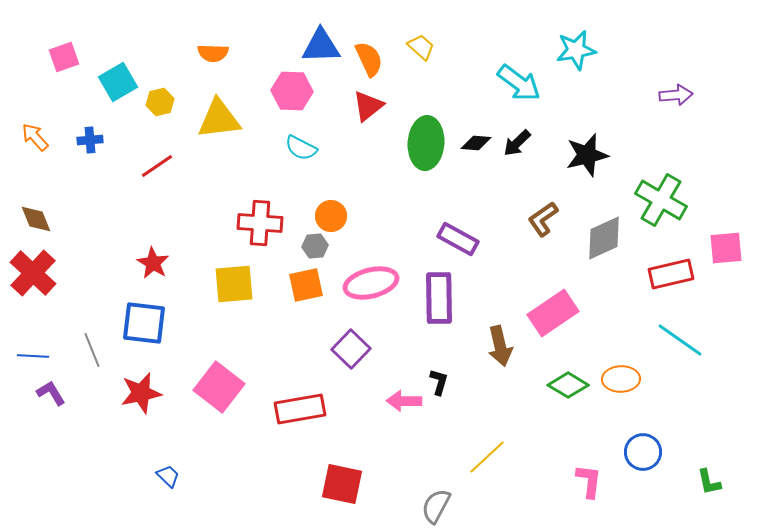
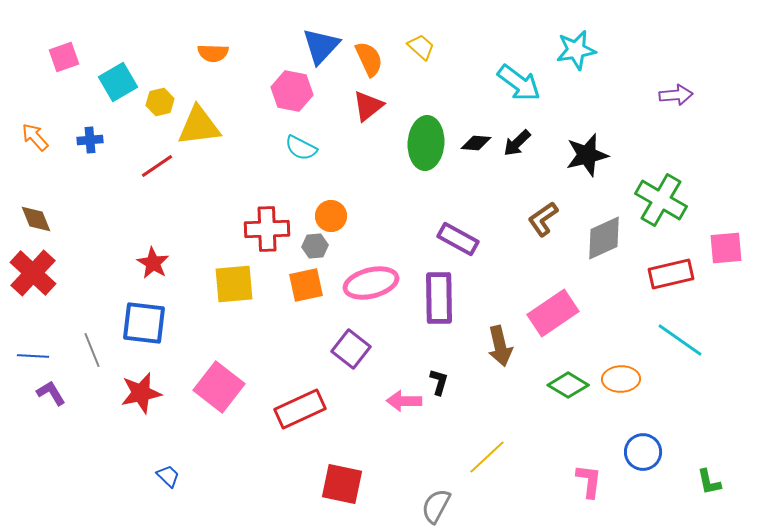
blue triangle at (321, 46): rotated 45 degrees counterclockwise
pink hexagon at (292, 91): rotated 9 degrees clockwise
yellow triangle at (219, 119): moved 20 px left, 7 px down
red cross at (260, 223): moved 7 px right, 6 px down; rotated 6 degrees counterclockwise
purple square at (351, 349): rotated 6 degrees counterclockwise
red rectangle at (300, 409): rotated 15 degrees counterclockwise
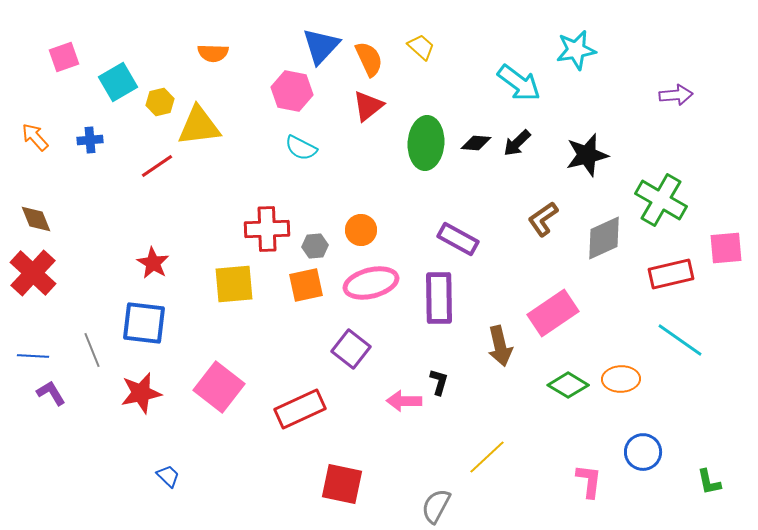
orange circle at (331, 216): moved 30 px right, 14 px down
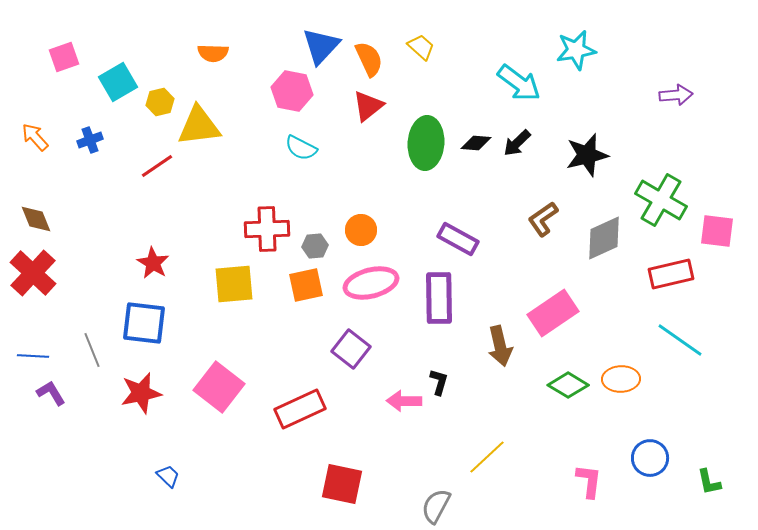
blue cross at (90, 140): rotated 15 degrees counterclockwise
pink square at (726, 248): moved 9 px left, 17 px up; rotated 12 degrees clockwise
blue circle at (643, 452): moved 7 px right, 6 px down
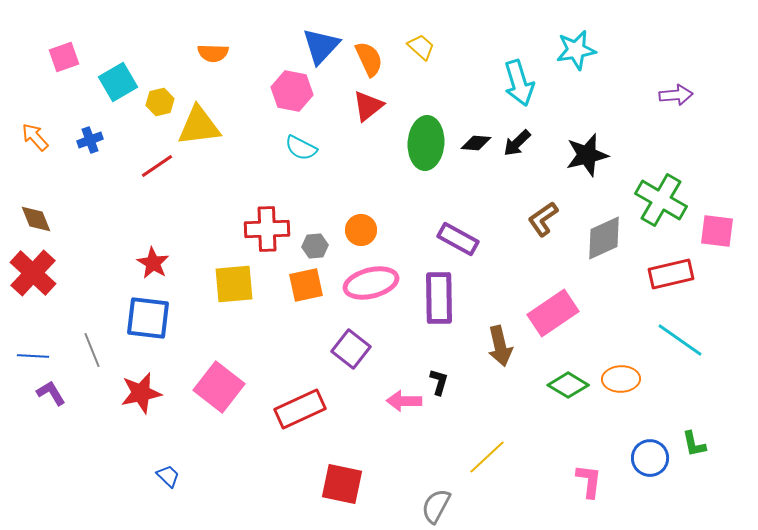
cyan arrow at (519, 83): rotated 36 degrees clockwise
blue square at (144, 323): moved 4 px right, 5 px up
green L-shape at (709, 482): moved 15 px left, 38 px up
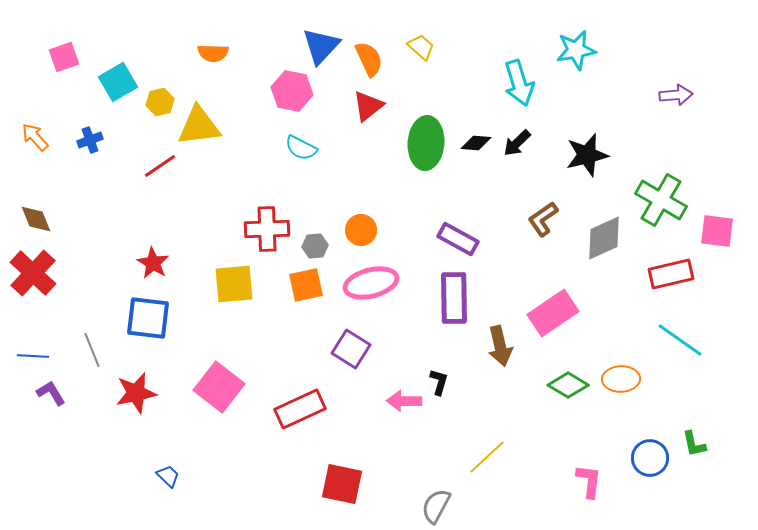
red line at (157, 166): moved 3 px right
purple rectangle at (439, 298): moved 15 px right
purple square at (351, 349): rotated 6 degrees counterclockwise
red star at (141, 393): moved 5 px left
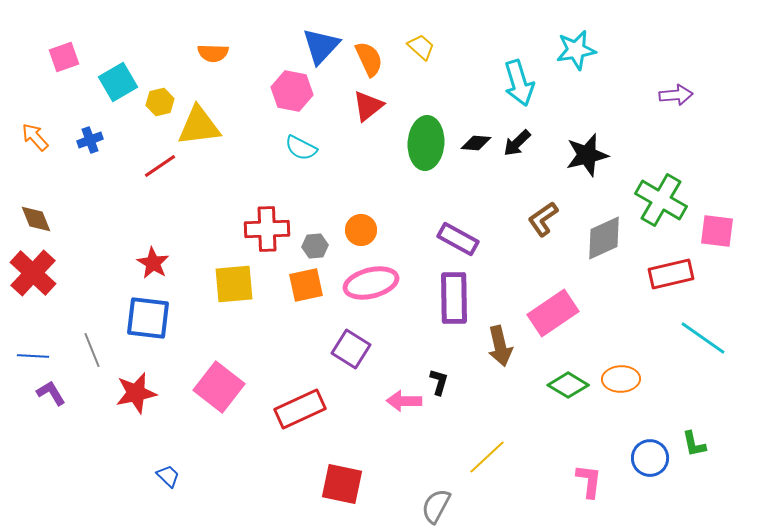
cyan line at (680, 340): moved 23 px right, 2 px up
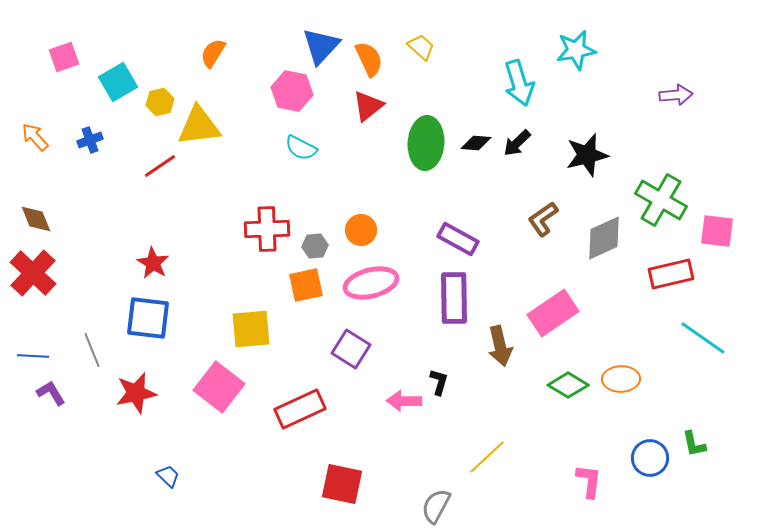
orange semicircle at (213, 53): rotated 120 degrees clockwise
yellow square at (234, 284): moved 17 px right, 45 px down
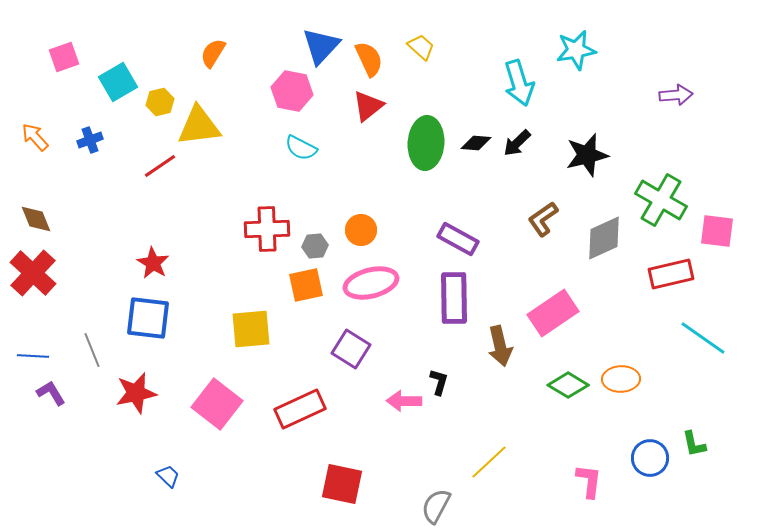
pink square at (219, 387): moved 2 px left, 17 px down
yellow line at (487, 457): moved 2 px right, 5 px down
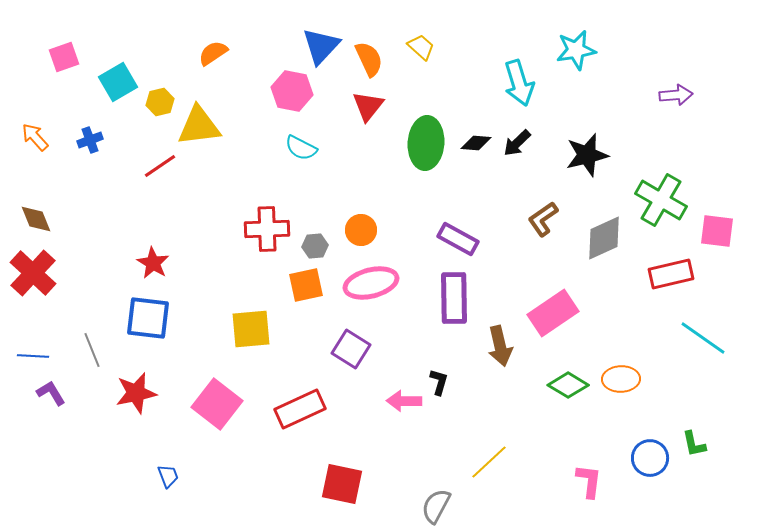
orange semicircle at (213, 53): rotated 24 degrees clockwise
red triangle at (368, 106): rotated 12 degrees counterclockwise
blue trapezoid at (168, 476): rotated 25 degrees clockwise
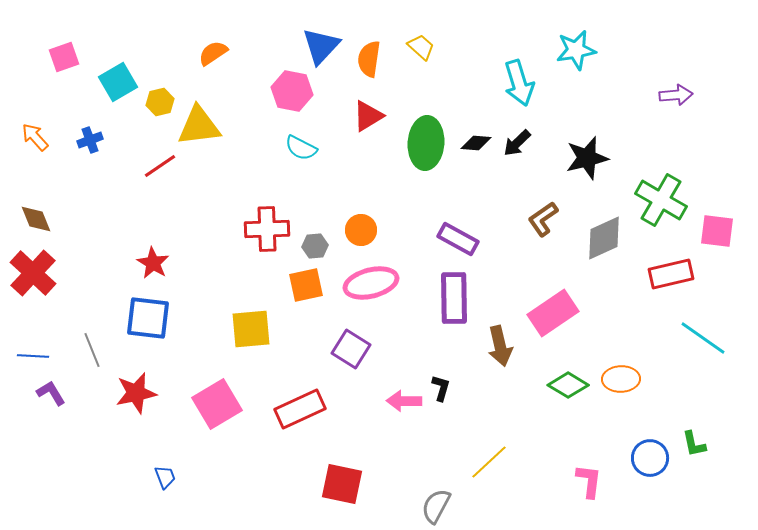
orange semicircle at (369, 59): rotated 147 degrees counterclockwise
red triangle at (368, 106): moved 10 px down; rotated 20 degrees clockwise
black star at (587, 155): moved 3 px down
black L-shape at (439, 382): moved 2 px right, 6 px down
pink square at (217, 404): rotated 21 degrees clockwise
blue trapezoid at (168, 476): moved 3 px left, 1 px down
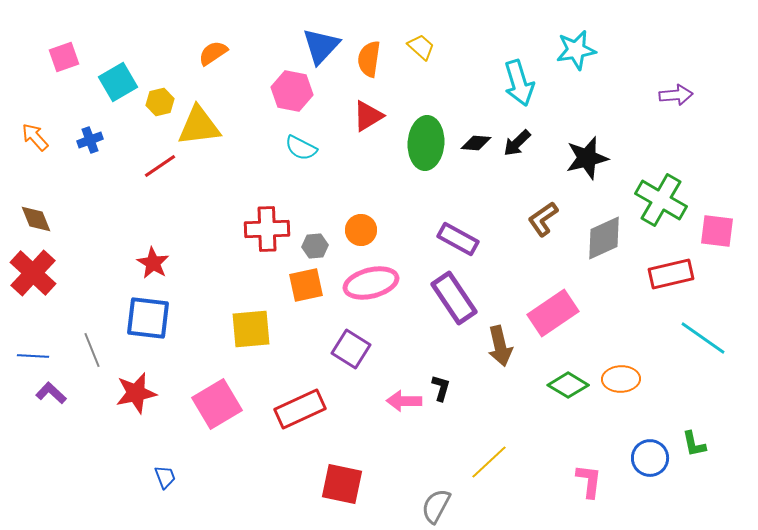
purple rectangle at (454, 298): rotated 33 degrees counterclockwise
purple L-shape at (51, 393): rotated 16 degrees counterclockwise
